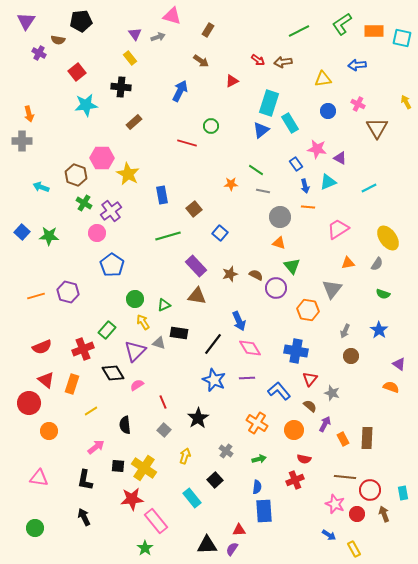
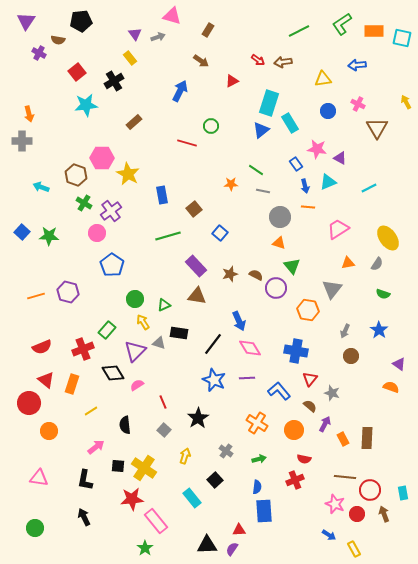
black cross at (121, 87): moved 7 px left, 6 px up; rotated 36 degrees counterclockwise
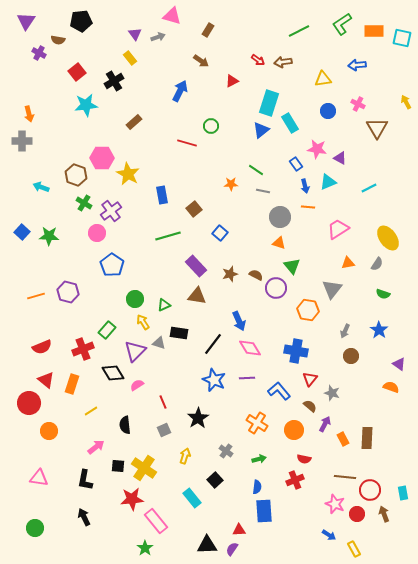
gray square at (164, 430): rotated 24 degrees clockwise
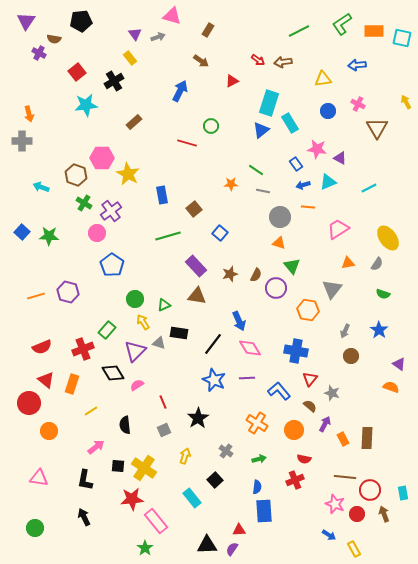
brown semicircle at (58, 40): moved 4 px left, 1 px up
blue arrow at (305, 186): moved 2 px left, 1 px up; rotated 88 degrees clockwise
brown semicircle at (256, 275): rotated 88 degrees clockwise
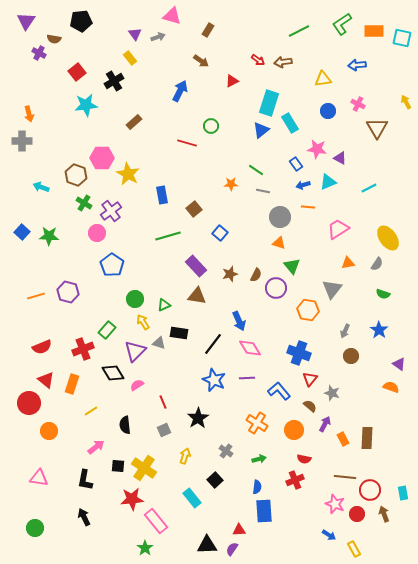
blue cross at (296, 351): moved 3 px right, 2 px down; rotated 10 degrees clockwise
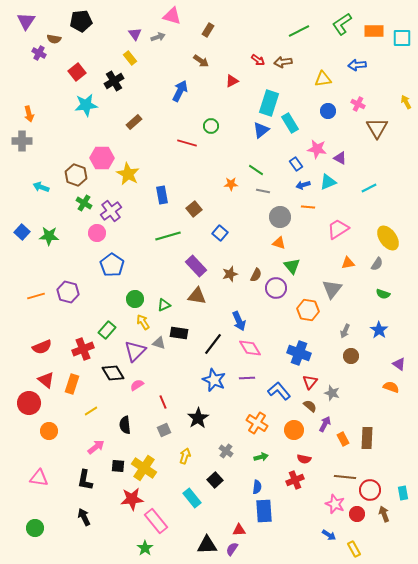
cyan square at (402, 38): rotated 12 degrees counterclockwise
red triangle at (310, 379): moved 3 px down
green arrow at (259, 459): moved 2 px right, 2 px up
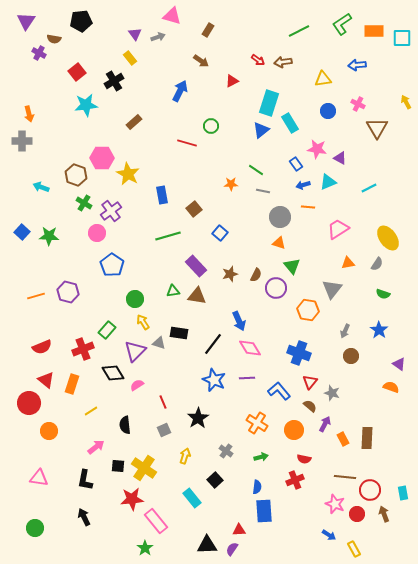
green triangle at (164, 305): moved 9 px right, 14 px up; rotated 16 degrees clockwise
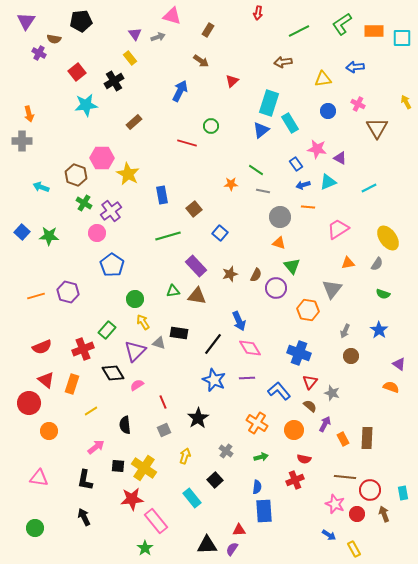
red arrow at (258, 60): moved 47 px up; rotated 64 degrees clockwise
blue arrow at (357, 65): moved 2 px left, 2 px down
red triangle at (232, 81): rotated 16 degrees counterclockwise
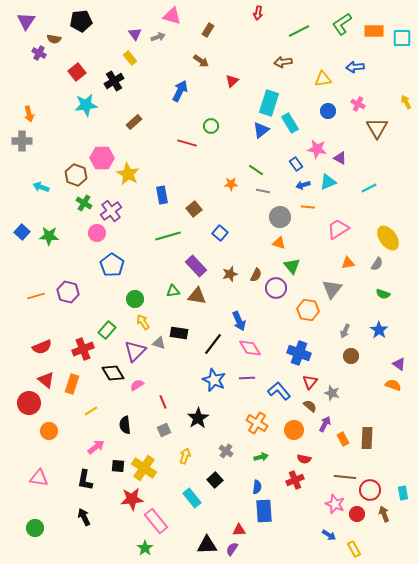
orange semicircle at (391, 387): moved 2 px right, 2 px up
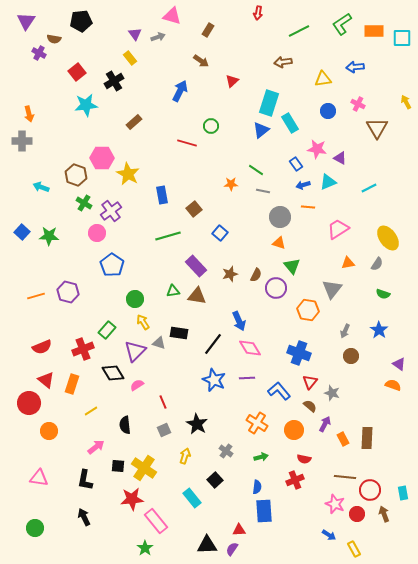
black star at (198, 418): moved 1 px left, 6 px down; rotated 10 degrees counterclockwise
